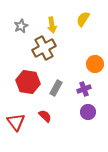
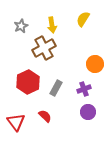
red hexagon: rotated 25 degrees clockwise
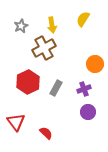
red semicircle: moved 1 px right, 17 px down
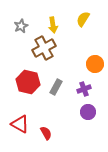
yellow arrow: moved 1 px right
red hexagon: rotated 20 degrees counterclockwise
gray rectangle: moved 1 px up
red triangle: moved 4 px right, 2 px down; rotated 24 degrees counterclockwise
red semicircle: rotated 16 degrees clockwise
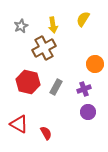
red triangle: moved 1 px left
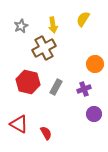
purple circle: moved 6 px right, 2 px down
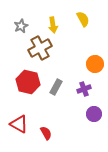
yellow semicircle: rotated 119 degrees clockwise
brown cross: moved 4 px left
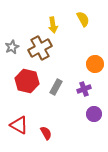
gray star: moved 9 px left, 21 px down
red hexagon: moved 1 px left, 1 px up
red triangle: moved 1 px down
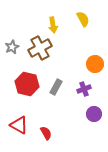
red hexagon: moved 3 px down
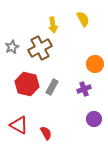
gray rectangle: moved 4 px left
purple circle: moved 5 px down
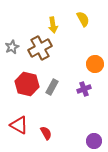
purple circle: moved 22 px down
